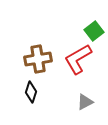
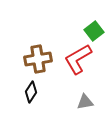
black diamond: rotated 15 degrees clockwise
gray triangle: rotated 18 degrees clockwise
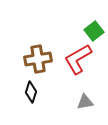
black diamond: rotated 15 degrees counterclockwise
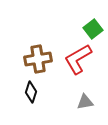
green square: moved 1 px left, 2 px up
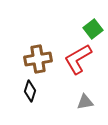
black diamond: moved 1 px left, 1 px up
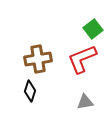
red L-shape: moved 4 px right; rotated 8 degrees clockwise
